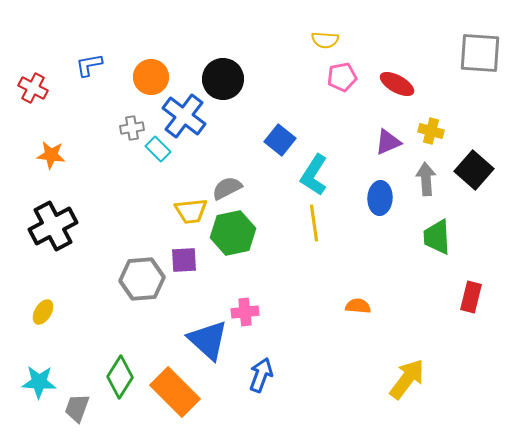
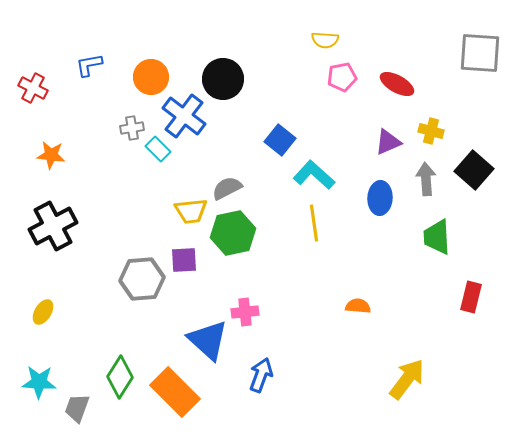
cyan L-shape: rotated 99 degrees clockwise
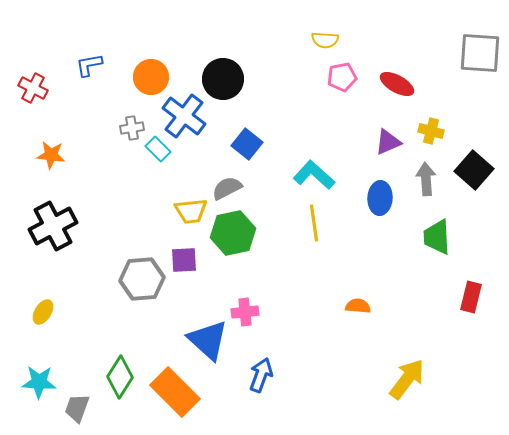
blue square: moved 33 px left, 4 px down
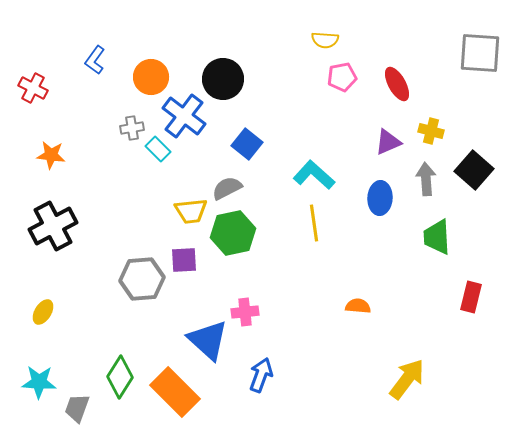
blue L-shape: moved 6 px right, 5 px up; rotated 44 degrees counterclockwise
red ellipse: rotated 32 degrees clockwise
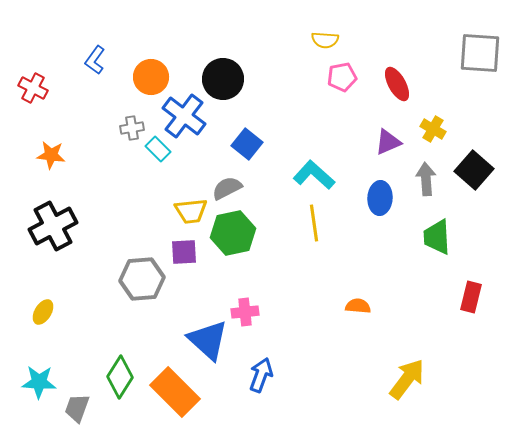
yellow cross: moved 2 px right, 2 px up; rotated 15 degrees clockwise
purple square: moved 8 px up
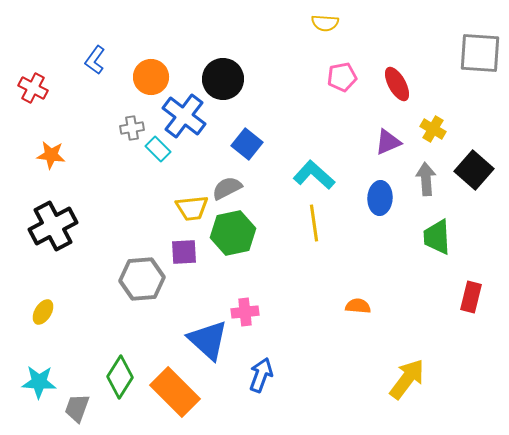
yellow semicircle: moved 17 px up
yellow trapezoid: moved 1 px right, 3 px up
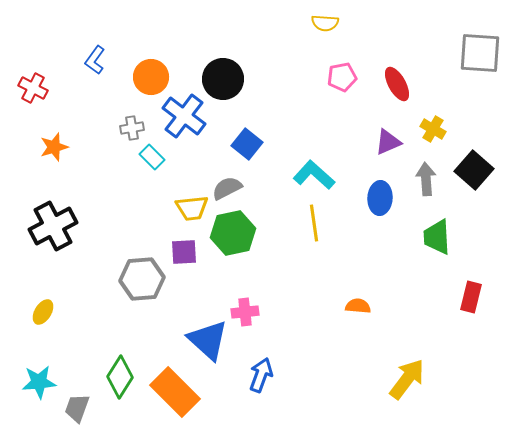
cyan rectangle: moved 6 px left, 8 px down
orange star: moved 3 px right, 8 px up; rotated 24 degrees counterclockwise
cyan star: rotated 8 degrees counterclockwise
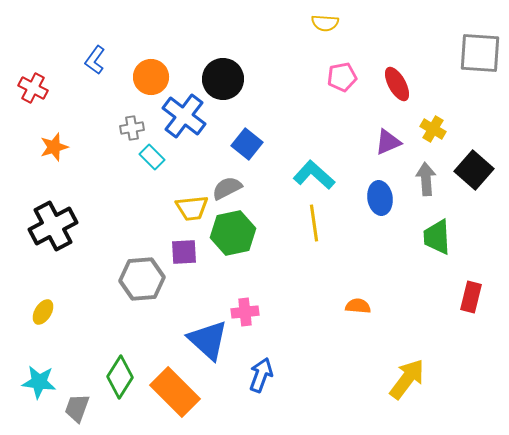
blue ellipse: rotated 12 degrees counterclockwise
cyan star: rotated 12 degrees clockwise
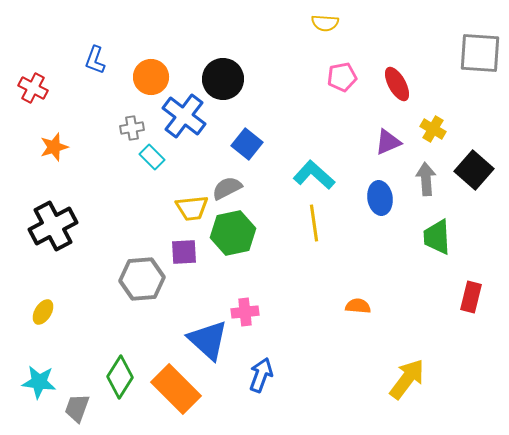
blue L-shape: rotated 16 degrees counterclockwise
orange rectangle: moved 1 px right, 3 px up
